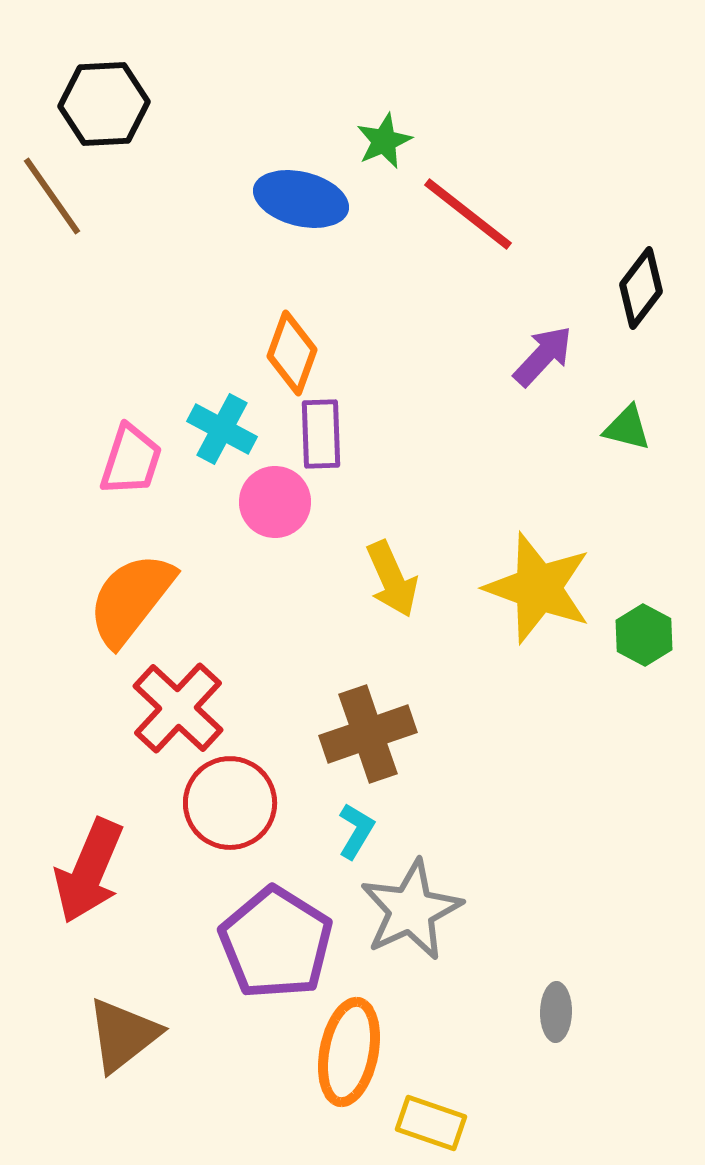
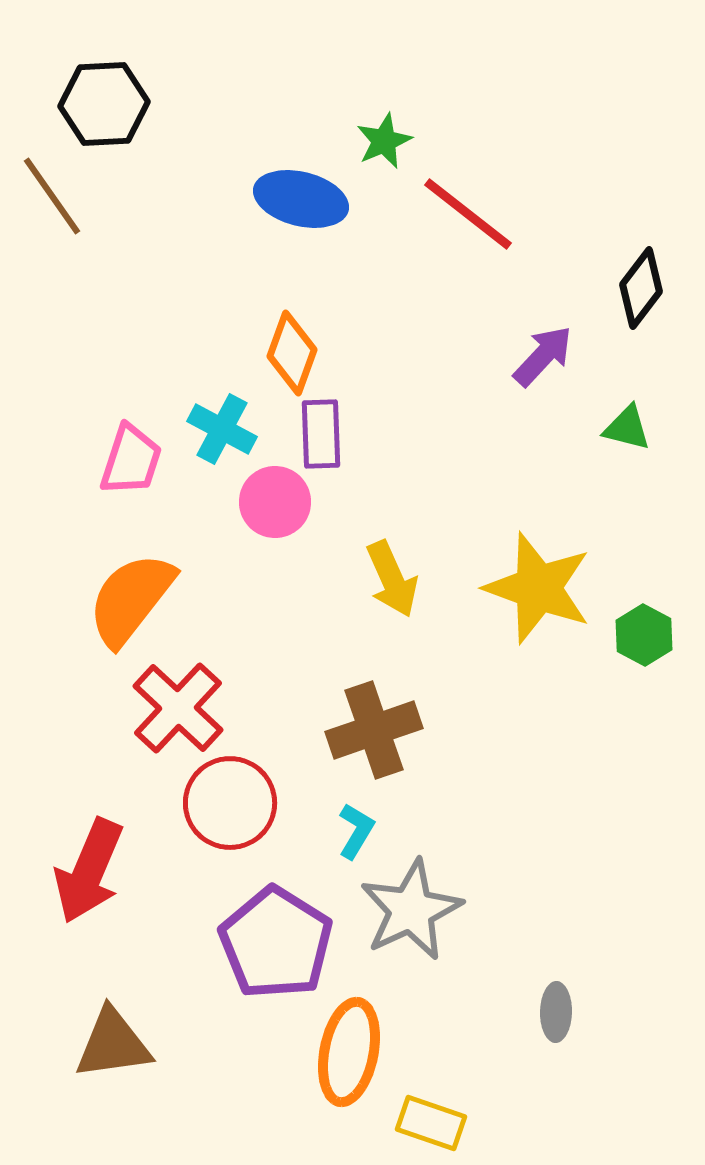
brown cross: moved 6 px right, 4 px up
brown triangle: moved 10 px left, 9 px down; rotated 30 degrees clockwise
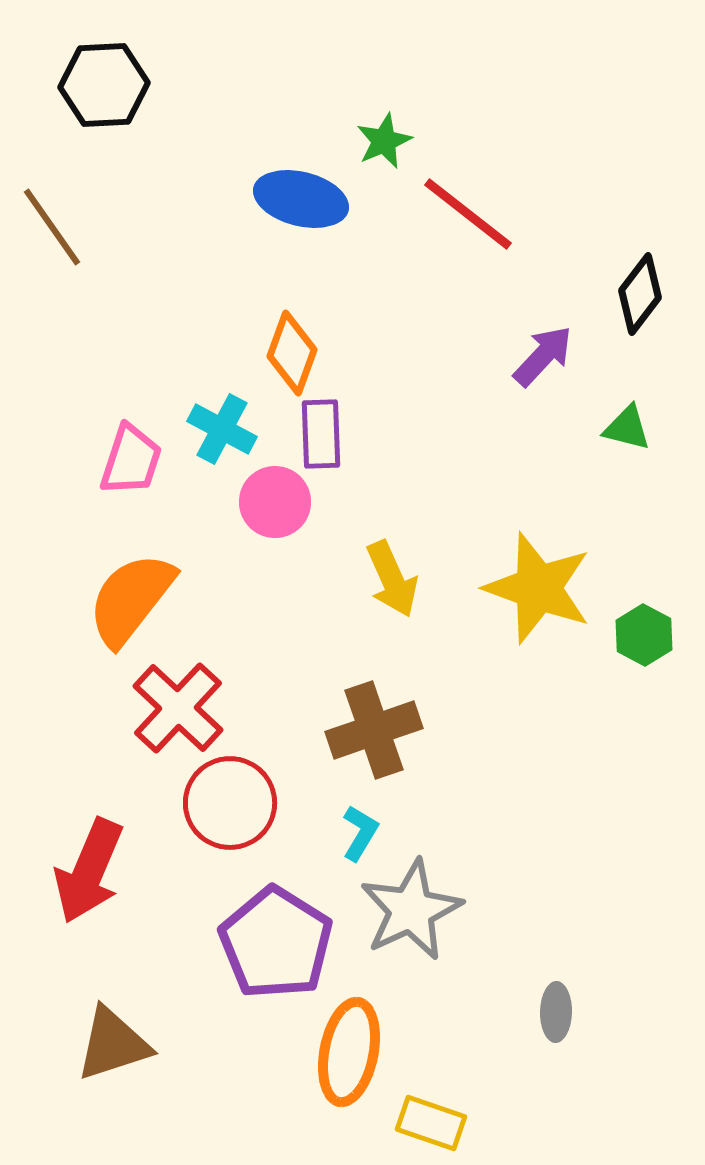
black hexagon: moved 19 px up
brown line: moved 31 px down
black diamond: moved 1 px left, 6 px down
cyan L-shape: moved 4 px right, 2 px down
brown triangle: rotated 10 degrees counterclockwise
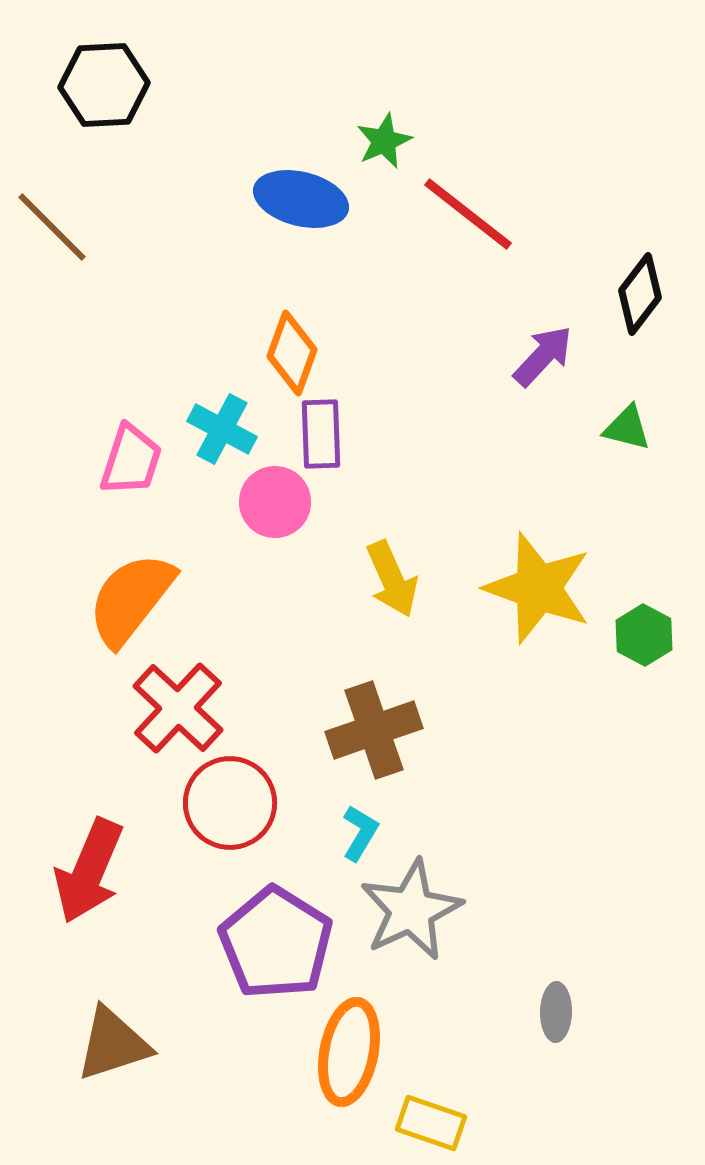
brown line: rotated 10 degrees counterclockwise
